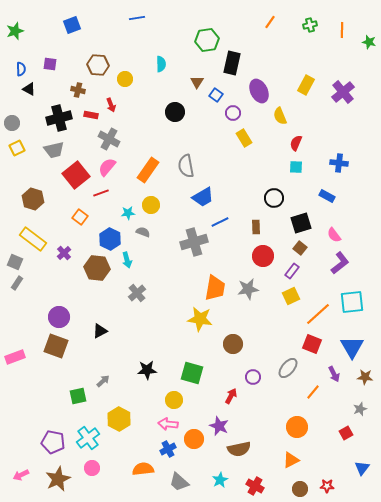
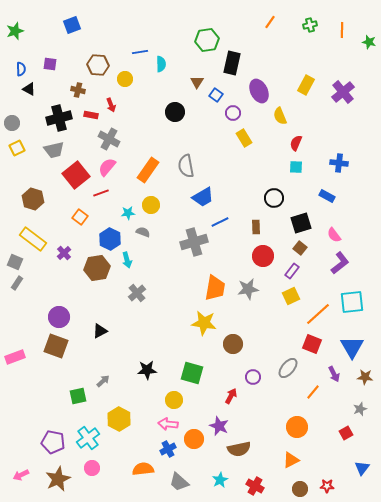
blue line at (137, 18): moved 3 px right, 34 px down
brown hexagon at (97, 268): rotated 15 degrees counterclockwise
yellow star at (200, 319): moved 4 px right, 4 px down
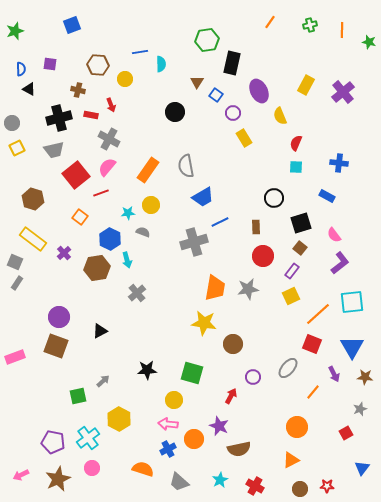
orange semicircle at (143, 469): rotated 25 degrees clockwise
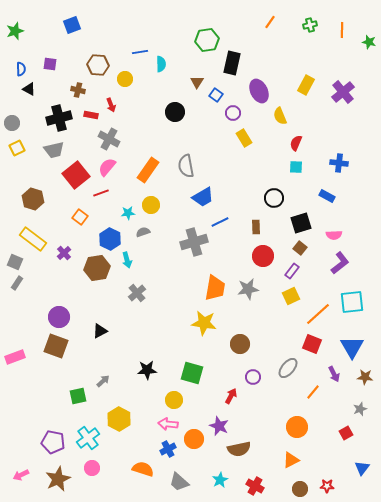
gray semicircle at (143, 232): rotated 40 degrees counterclockwise
pink semicircle at (334, 235): rotated 56 degrees counterclockwise
brown circle at (233, 344): moved 7 px right
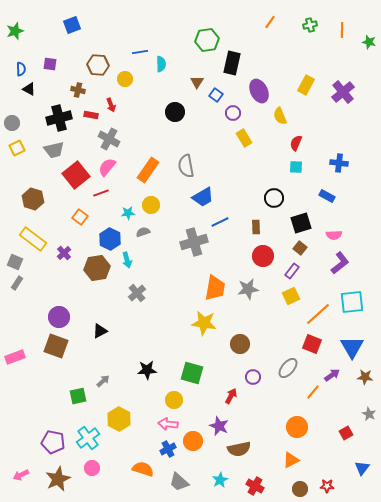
purple arrow at (334, 374): moved 2 px left, 1 px down; rotated 98 degrees counterclockwise
gray star at (360, 409): moved 9 px right, 5 px down; rotated 24 degrees counterclockwise
orange circle at (194, 439): moved 1 px left, 2 px down
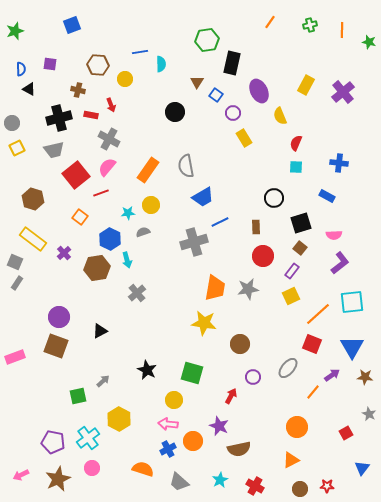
black star at (147, 370): rotated 30 degrees clockwise
